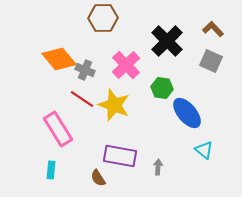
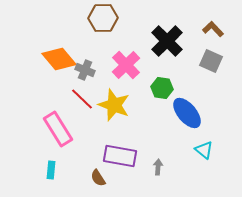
red line: rotated 10 degrees clockwise
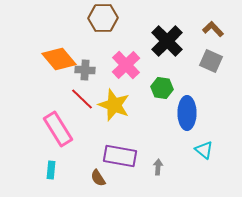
gray cross: rotated 18 degrees counterclockwise
blue ellipse: rotated 40 degrees clockwise
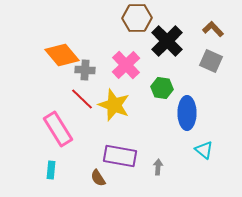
brown hexagon: moved 34 px right
orange diamond: moved 3 px right, 4 px up
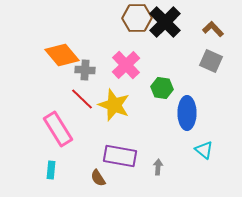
black cross: moved 2 px left, 19 px up
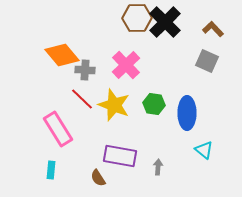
gray square: moved 4 px left
green hexagon: moved 8 px left, 16 px down
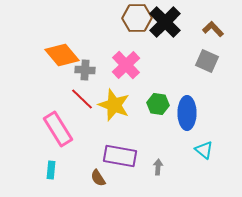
green hexagon: moved 4 px right
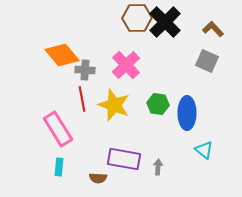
red line: rotated 35 degrees clockwise
purple rectangle: moved 4 px right, 3 px down
cyan rectangle: moved 8 px right, 3 px up
brown semicircle: rotated 54 degrees counterclockwise
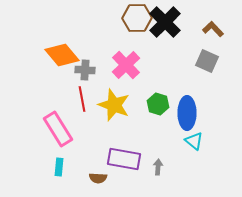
green hexagon: rotated 10 degrees clockwise
cyan triangle: moved 10 px left, 9 px up
